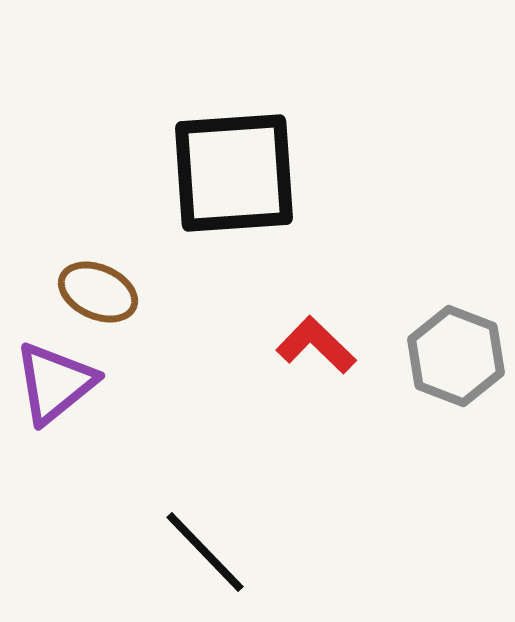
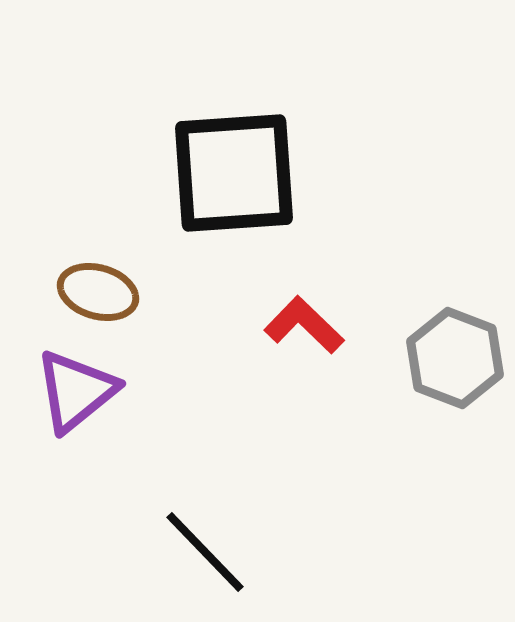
brown ellipse: rotated 8 degrees counterclockwise
red L-shape: moved 12 px left, 20 px up
gray hexagon: moved 1 px left, 2 px down
purple triangle: moved 21 px right, 8 px down
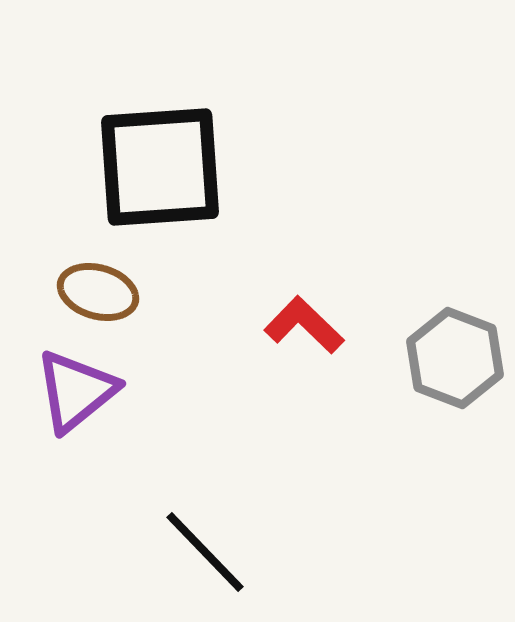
black square: moved 74 px left, 6 px up
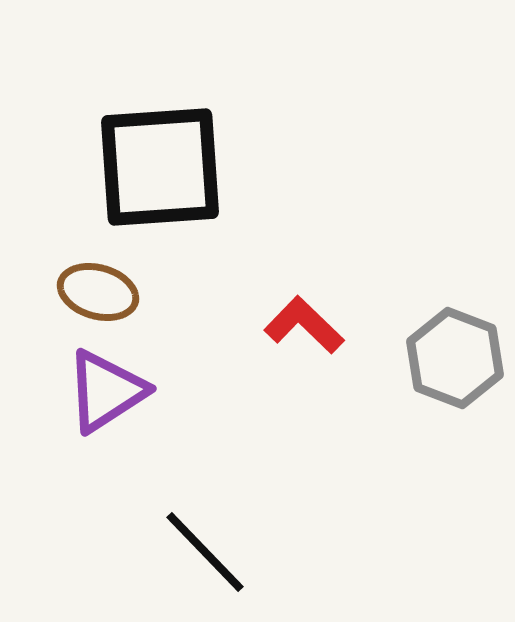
purple triangle: moved 30 px right; rotated 6 degrees clockwise
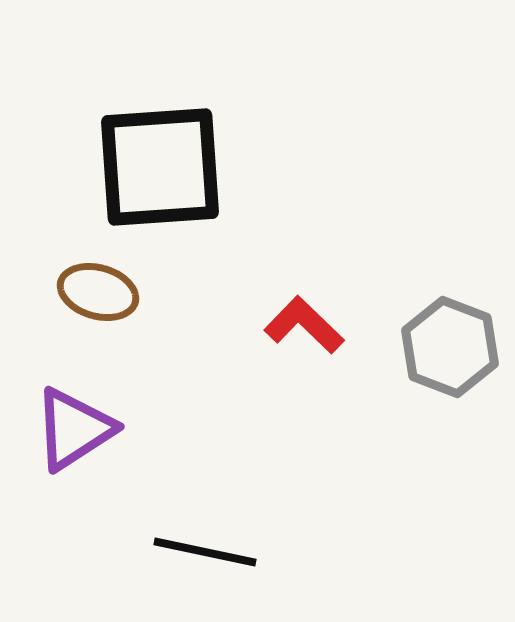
gray hexagon: moved 5 px left, 11 px up
purple triangle: moved 32 px left, 38 px down
black line: rotated 34 degrees counterclockwise
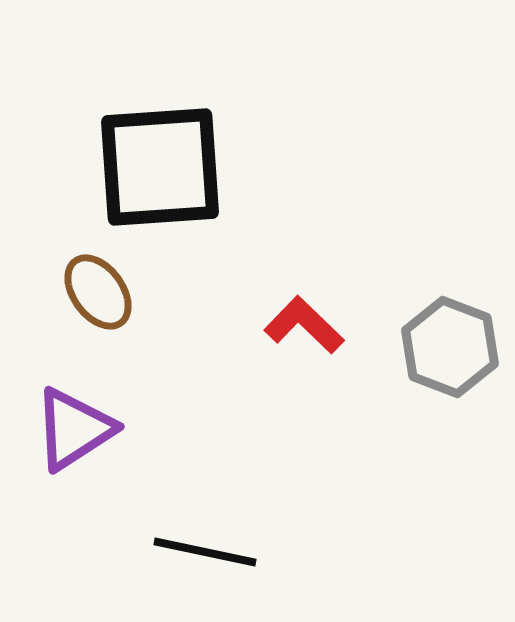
brown ellipse: rotated 38 degrees clockwise
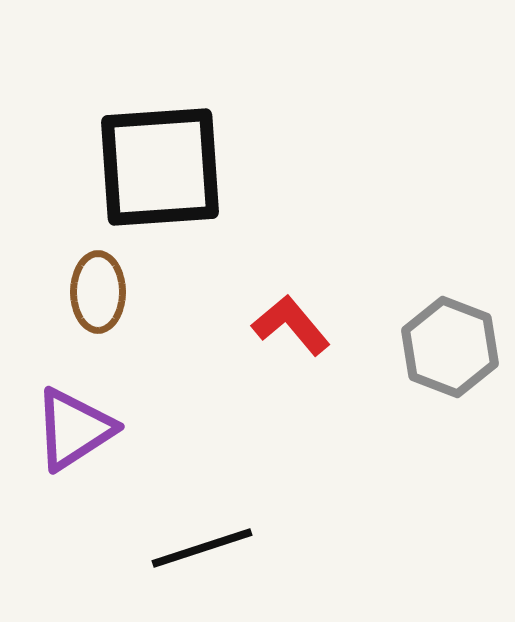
brown ellipse: rotated 36 degrees clockwise
red L-shape: moved 13 px left; rotated 6 degrees clockwise
black line: moved 3 px left, 4 px up; rotated 30 degrees counterclockwise
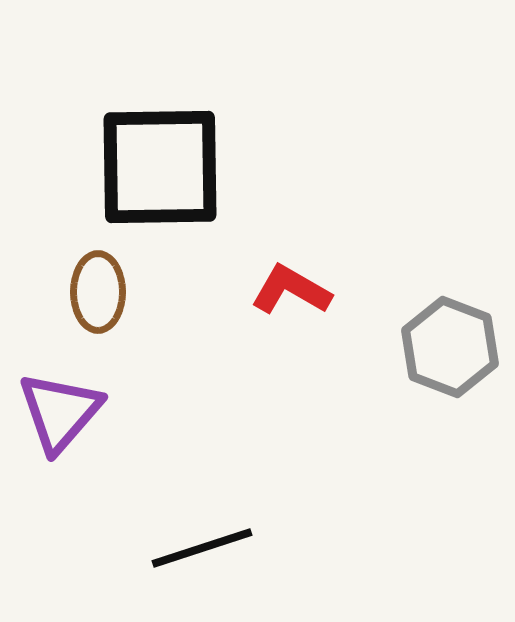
black square: rotated 3 degrees clockwise
red L-shape: moved 35 px up; rotated 20 degrees counterclockwise
purple triangle: moved 14 px left, 17 px up; rotated 16 degrees counterclockwise
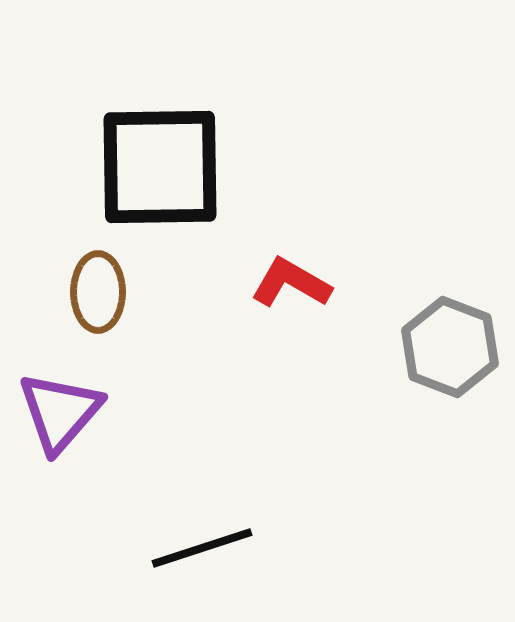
red L-shape: moved 7 px up
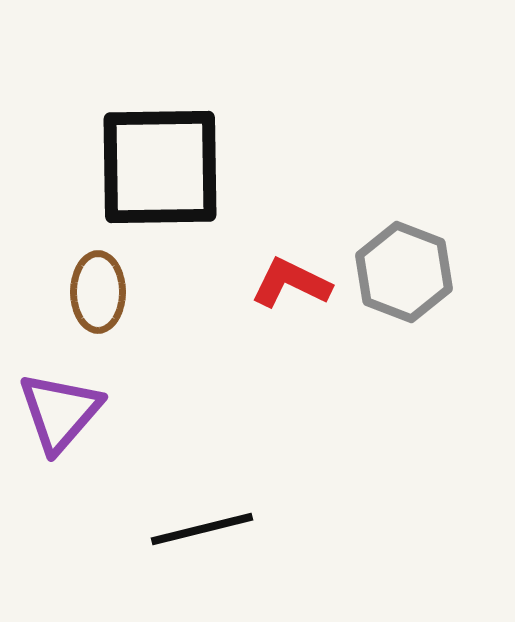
red L-shape: rotated 4 degrees counterclockwise
gray hexagon: moved 46 px left, 75 px up
black line: moved 19 px up; rotated 4 degrees clockwise
